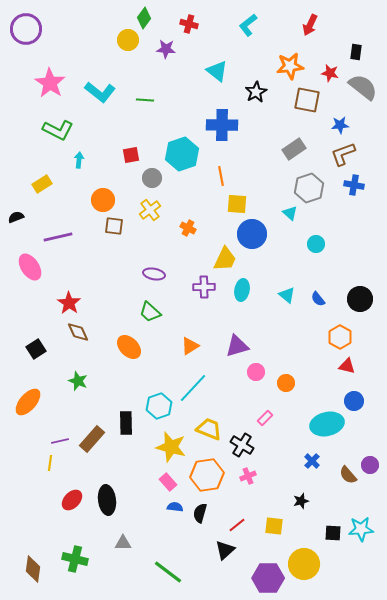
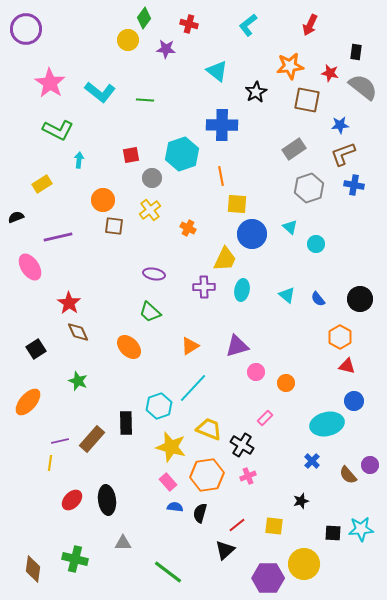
cyan triangle at (290, 213): moved 14 px down
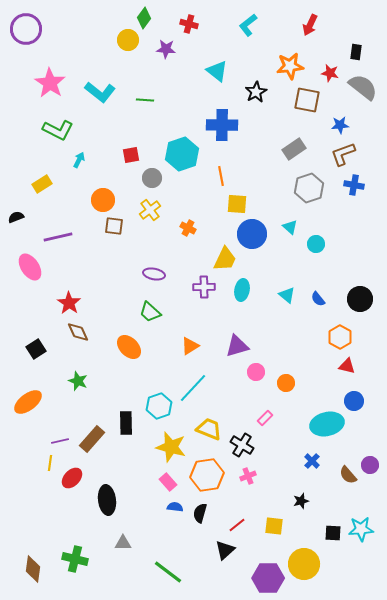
cyan arrow at (79, 160): rotated 21 degrees clockwise
orange ellipse at (28, 402): rotated 12 degrees clockwise
red ellipse at (72, 500): moved 22 px up
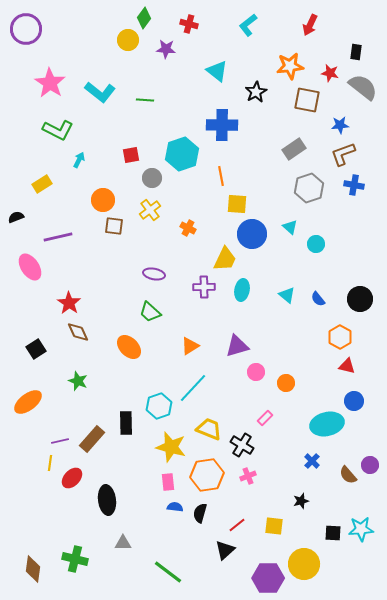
pink rectangle at (168, 482): rotated 36 degrees clockwise
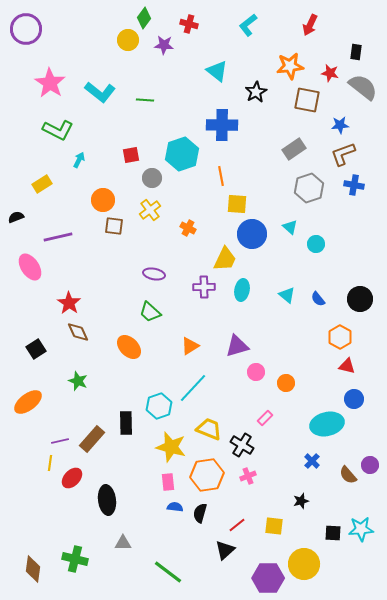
purple star at (166, 49): moved 2 px left, 4 px up
blue circle at (354, 401): moved 2 px up
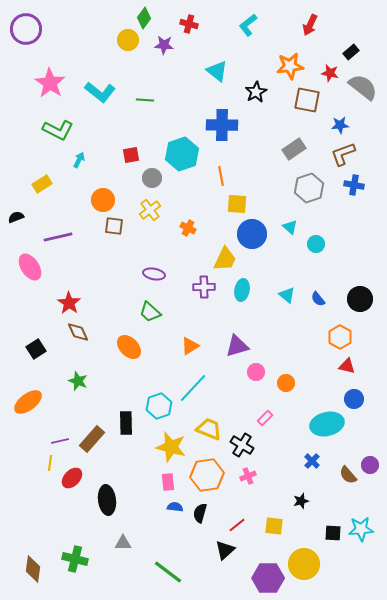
black rectangle at (356, 52): moved 5 px left; rotated 42 degrees clockwise
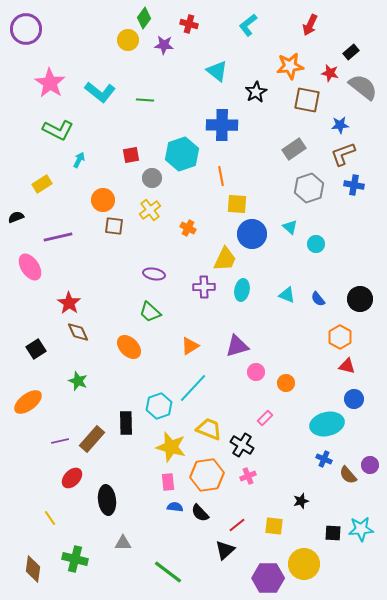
cyan triangle at (287, 295): rotated 18 degrees counterclockwise
blue cross at (312, 461): moved 12 px right, 2 px up; rotated 21 degrees counterclockwise
yellow line at (50, 463): moved 55 px down; rotated 42 degrees counterclockwise
black semicircle at (200, 513): rotated 60 degrees counterclockwise
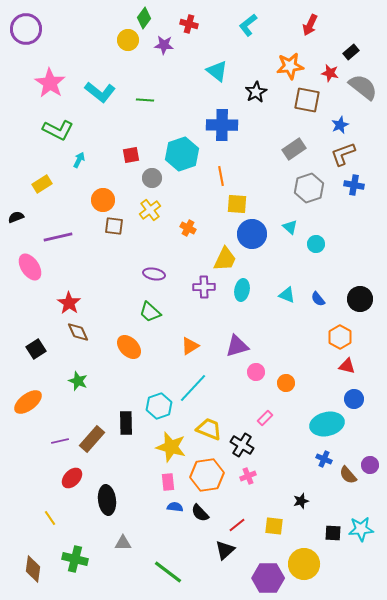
blue star at (340, 125): rotated 18 degrees counterclockwise
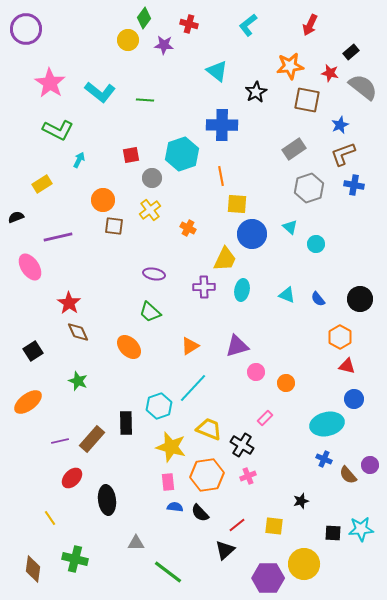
black square at (36, 349): moved 3 px left, 2 px down
gray triangle at (123, 543): moved 13 px right
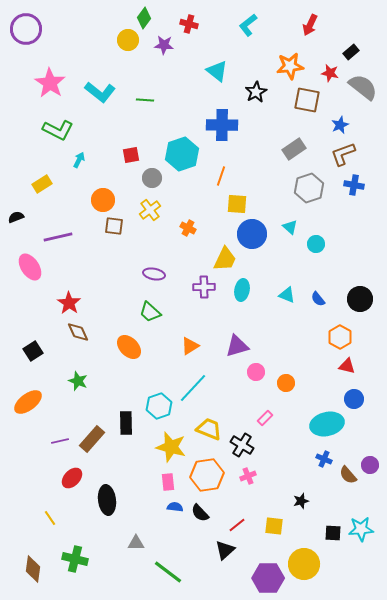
orange line at (221, 176): rotated 30 degrees clockwise
